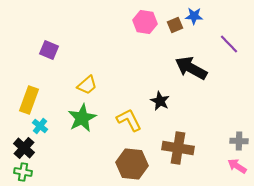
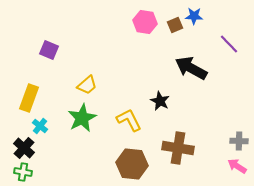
yellow rectangle: moved 2 px up
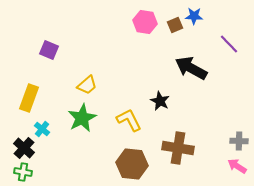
cyan cross: moved 2 px right, 3 px down
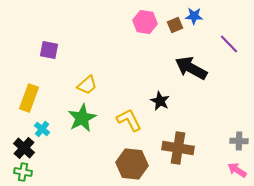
purple square: rotated 12 degrees counterclockwise
pink arrow: moved 4 px down
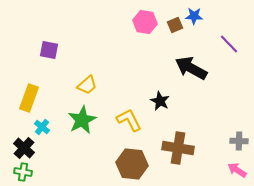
green star: moved 2 px down
cyan cross: moved 2 px up
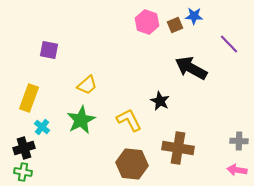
pink hexagon: moved 2 px right; rotated 10 degrees clockwise
green star: moved 1 px left
black cross: rotated 30 degrees clockwise
pink arrow: rotated 24 degrees counterclockwise
